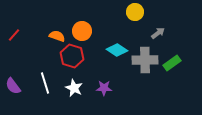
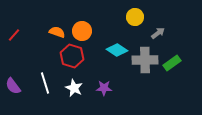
yellow circle: moved 5 px down
orange semicircle: moved 4 px up
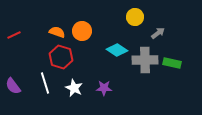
red line: rotated 24 degrees clockwise
red hexagon: moved 11 px left, 1 px down
green rectangle: rotated 48 degrees clockwise
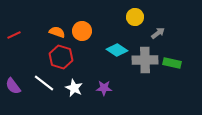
white line: moved 1 px left; rotated 35 degrees counterclockwise
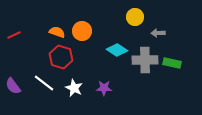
gray arrow: rotated 144 degrees counterclockwise
